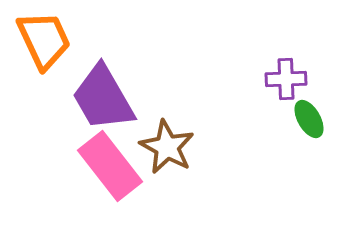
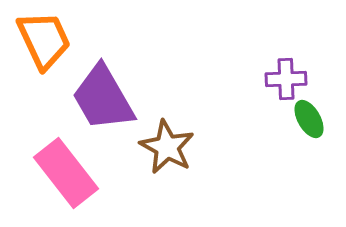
pink rectangle: moved 44 px left, 7 px down
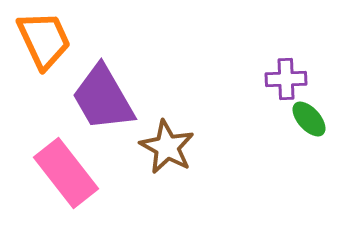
green ellipse: rotated 12 degrees counterclockwise
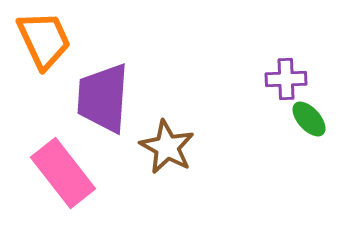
purple trapezoid: rotated 34 degrees clockwise
pink rectangle: moved 3 px left
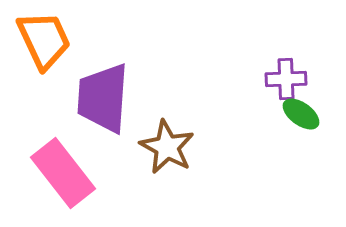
green ellipse: moved 8 px left, 5 px up; rotated 12 degrees counterclockwise
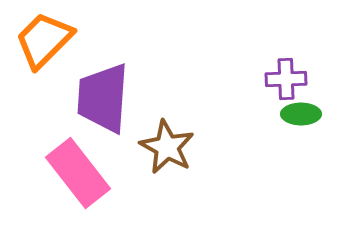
orange trapezoid: rotated 110 degrees counterclockwise
green ellipse: rotated 36 degrees counterclockwise
pink rectangle: moved 15 px right
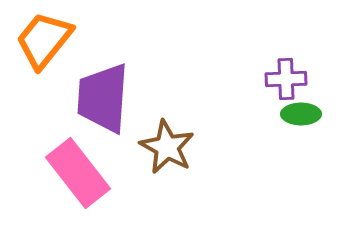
orange trapezoid: rotated 6 degrees counterclockwise
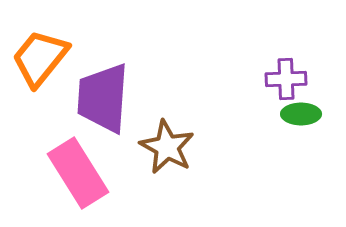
orange trapezoid: moved 4 px left, 18 px down
pink rectangle: rotated 6 degrees clockwise
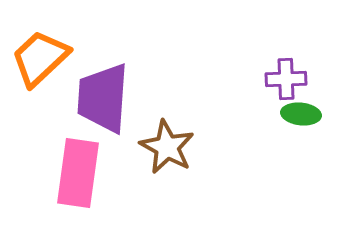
orange trapezoid: rotated 8 degrees clockwise
green ellipse: rotated 6 degrees clockwise
pink rectangle: rotated 40 degrees clockwise
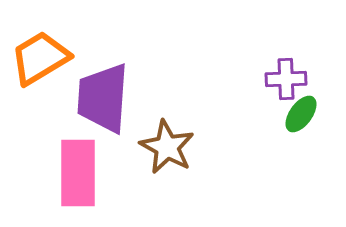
orange trapezoid: rotated 12 degrees clockwise
green ellipse: rotated 60 degrees counterclockwise
pink rectangle: rotated 8 degrees counterclockwise
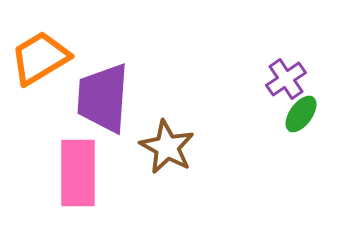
purple cross: rotated 33 degrees counterclockwise
